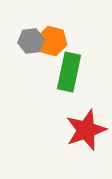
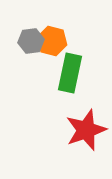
green rectangle: moved 1 px right, 1 px down
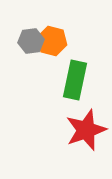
green rectangle: moved 5 px right, 7 px down
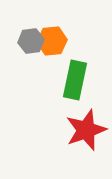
orange hexagon: rotated 20 degrees counterclockwise
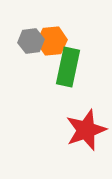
green rectangle: moved 7 px left, 13 px up
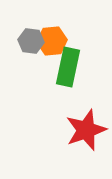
gray hexagon: rotated 15 degrees clockwise
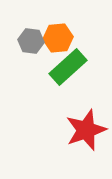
orange hexagon: moved 6 px right, 3 px up
green rectangle: rotated 36 degrees clockwise
